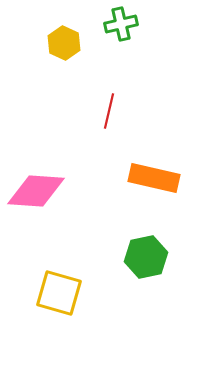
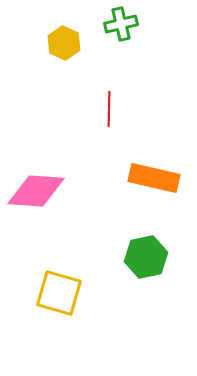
red line: moved 2 px up; rotated 12 degrees counterclockwise
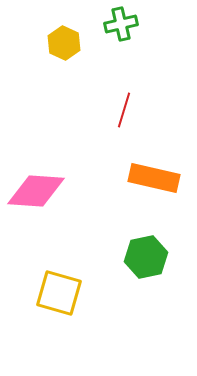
red line: moved 15 px right, 1 px down; rotated 16 degrees clockwise
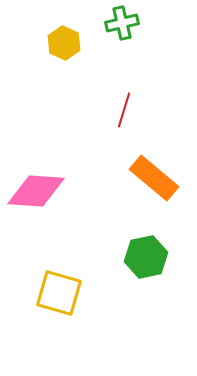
green cross: moved 1 px right, 1 px up
orange rectangle: rotated 27 degrees clockwise
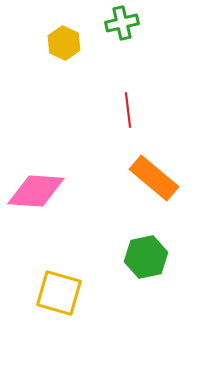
red line: moved 4 px right; rotated 24 degrees counterclockwise
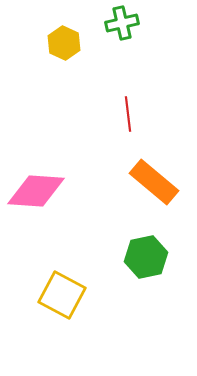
red line: moved 4 px down
orange rectangle: moved 4 px down
yellow square: moved 3 px right, 2 px down; rotated 12 degrees clockwise
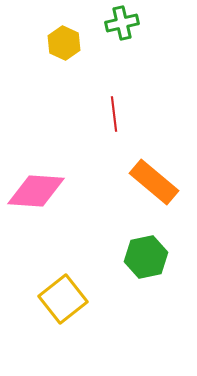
red line: moved 14 px left
yellow square: moved 1 px right, 4 px down; rotated 24 degrees clockwise
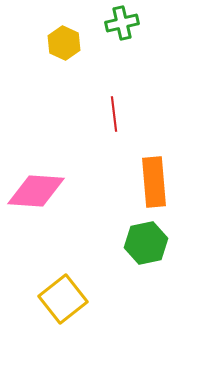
orange rectangle: rotated 45 degrees clockwise
green hexagon: moved 14 px up
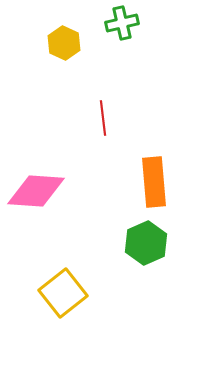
red line: moved 11 px left, 4 px down
green hexagon: rotated 12 degrees counterclockwise
yellow square: moved 6 px up
